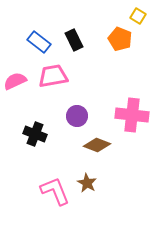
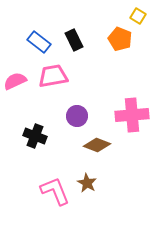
pink cross: rotated 12 degrees counterclockwise
black cross: moved 2 px down
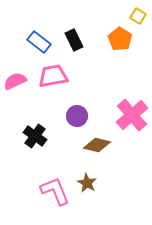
orange pentagon: rotated 10 degrees clockwise
pink cross: rotated 36 degrees counterclockwise
black cross: rotated 15 degrees clockwise
brown diamond: rotated 8 degrees counterclockwise
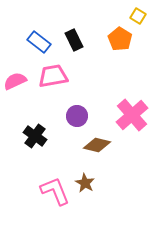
brown star: moved 2 px left
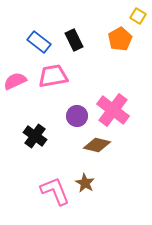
orange pentagon: rotated 10 degrees clockwise
pink cross: moved 19 px left, 5 px up; rotated 12 degrees counterclockwise
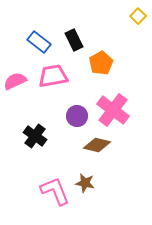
yellow square: rotated 14 degrees clockwise
orange pentagon: moved 19 px left, 24 px down
brown star: rotated 18 degrees counterclockwise
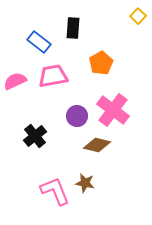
black rectangle: moved 1 px left, 12 px up; rotated 30 degrees clockwise
black cross: rotated 15 degrees clockwise
